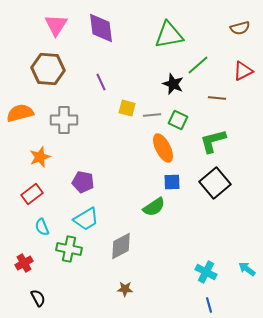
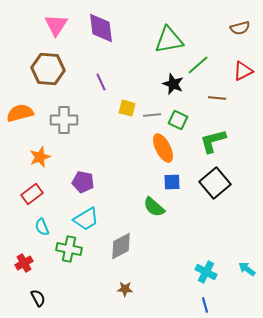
green triangle: moved 5 px down
green semicircle: rotated 75 degrees clockwise
blue line: moved 4 px left
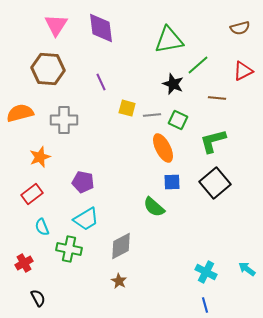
brown star: moved 6 px left, 8 px up; rotated 28 degrees clockwise
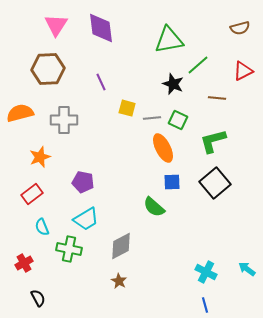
brown hexagon: rotated 8 degrees counterclockwise
gray line: moved 3 px down
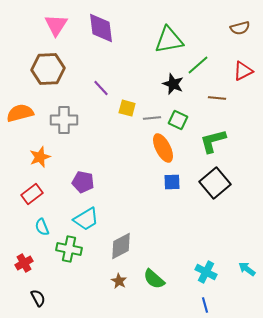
purple line: moved 6 px down; rotated 18 degrees counterclockwise
green semicircle: moved 72 px down
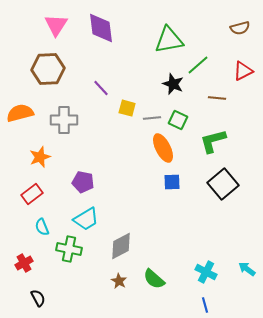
black square: moved 8 px right, 1 px down
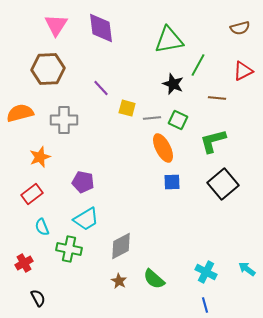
green line: rotated 20 degrees counterclockwise
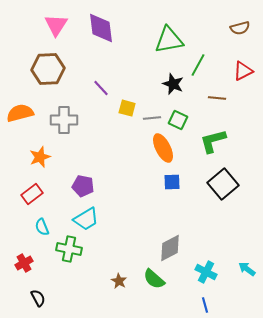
purple pentagon: moved 4 px down
gray diamond: moved 49 px right, 2 px down
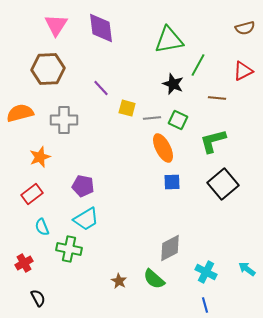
brown semicircle: moved 5 px right
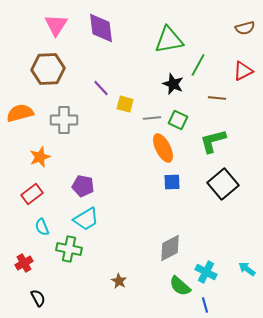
yellow square: moved 2 px left, 4 px up
green semicircle: moved 26 px right, 7 px down
